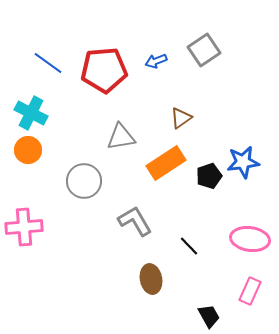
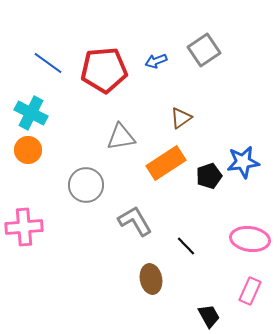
gray circle: moved 2 px right, 4 px down
black line: moved 3 px left
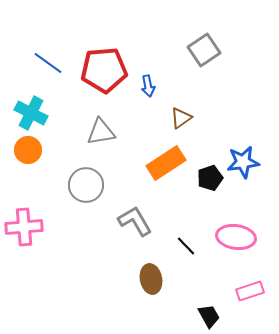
blue arrow: moved 8 px left, 25 px down; rotated 80 degrees counterclockwise
gray triangle: moved 20 px left, 5 px up
black pentagon: moved 1 px right, 2 px down
pink ellipse: moved 14 px left, 2 px up
pink rectangle: rotated 48 degrees clockwise
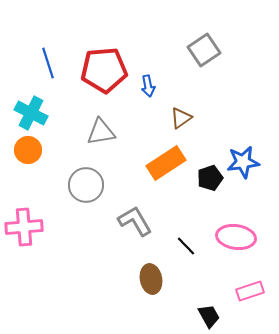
blue line: rotated 36 degrees clockwise
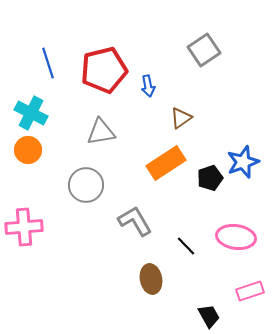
red pentagon: rotated 9 degrees counterclockwise
blue star: rotated 12 degrees counterclockwise
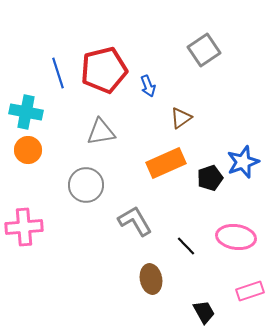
blue line: moved 10 px right, 10 px down
blue arrow: rotated 10 degrees counterclockwise
cyan cross: moved 5 px left, 1 px up; rotated 16 degrees counterclockwise
orange rectangle: rotated 9 degrees clockwise
black trapezoid: moved 5 px left, 4 px up
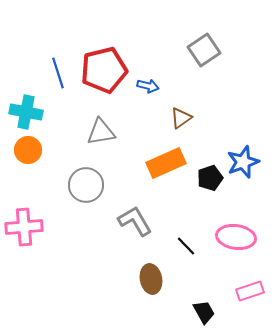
blue arrow: rotated 55 degrees counterclockwise
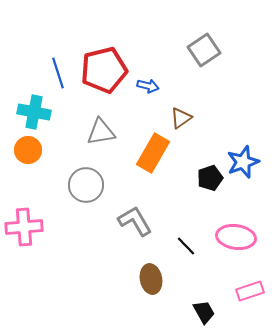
cyan cross: moved 8 px right
orange rectangle: moved 13 px left, 10 px up; rotated 36 degrees counterclockwise
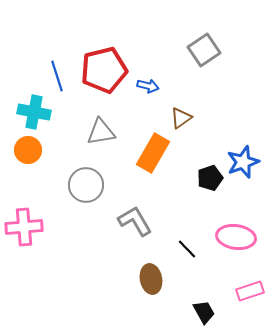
blue line: moved 1 px left, 3 px down
black line: moved 1 px right, 3 px down
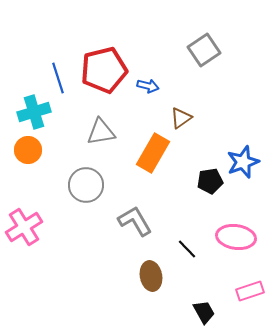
blue line: moved 1 px right, 2 px down
cyan cross: rotated 28 degrees counterclockwise
black pentagon: moved 3 px down; rotated 10 degrees clockwise
pink cross: rotated 27 degrees counterclockwise
brown ellipse: moved 3 px up
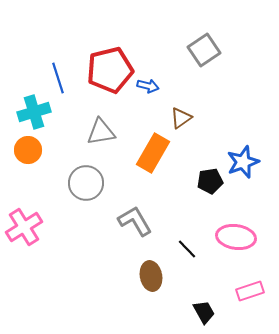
red pentagon: moved 6 px right
gray circle: moved 2 px up
